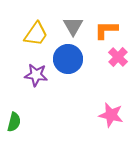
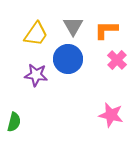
pink cross: moved 1 px left, 3 px down
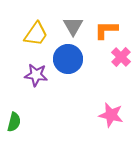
pink cross: moved 4 px right, 3 px up
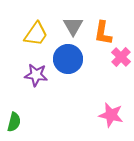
orange L-shape: moved 3 px left, 3 px down; rotated 80 degrees counterclockwise
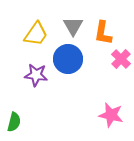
pink cross: moved 2 px down
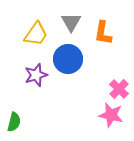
gray triangle: moved 2 px left, 4 px up
pink cross: moved 2 px left, 30 px down
purple star: rotated 25 degrees counterclockwise
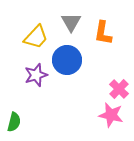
yellow trapezoid: moved 3 px down; rotated 8 degrees clockwise
blue circle: moved 1 px left, 1 px down
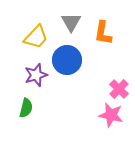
green semicircle: moved 12 px right, 14 px up
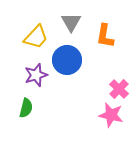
orange L-shape: moved 2 px right, 3 px down
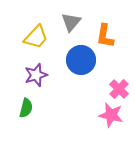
gray triangle: rotated 10 degrees clockwise
blue circle: moved 14 px right
